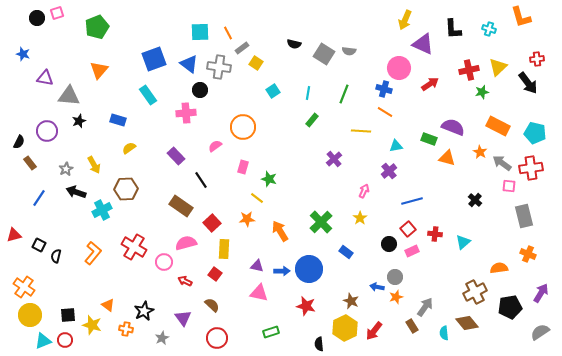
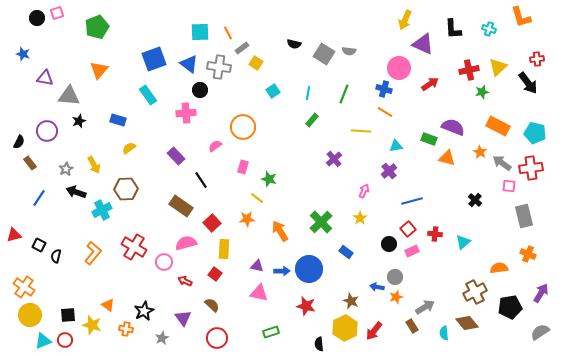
gray arrow at (425, 307): rotated 24 degrees clockwise
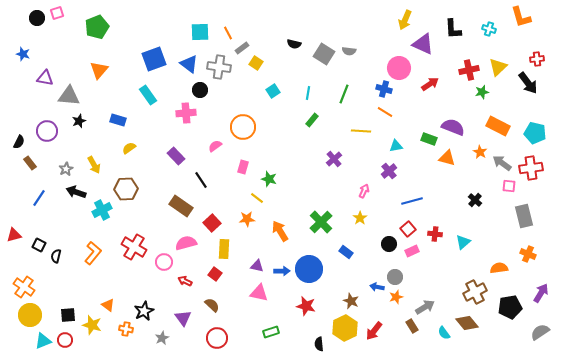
cyan semicircle at (444, 333): rotated 32 degrees counterclockwise
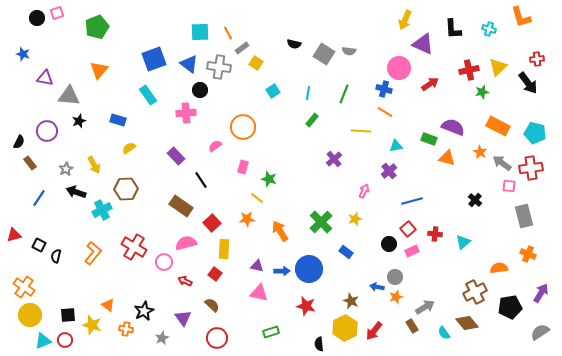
yellow star at (360, 218): moved 5 px left, 1 px down; rotated 16 degrees clockwise
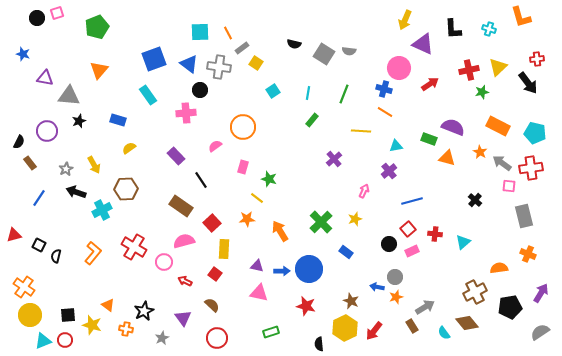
pink semicircle at (186, 243): moved 2 px left, 2 px up
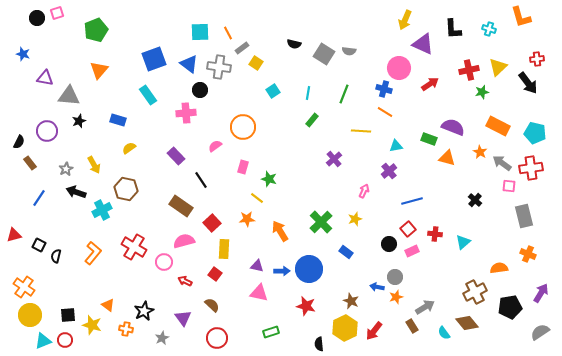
green pentagon at (97, 27): moved 1 px left, 3 px down
brown hexagon at (126, 189): rotated 15 degrees clockwise
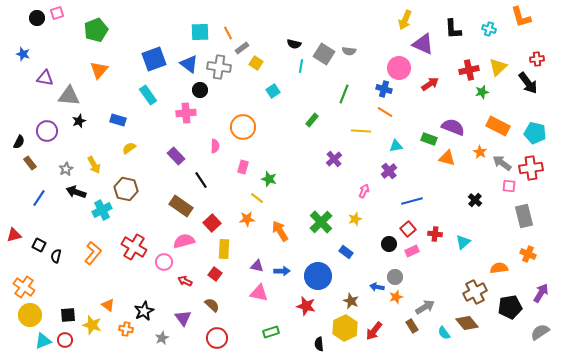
cyan line at (308, 93): moved 7 px left, 27 px up
pink semicircle at (215, 146): rotated 128 degrees clockwise
blue circle at (309, 269): moved 9 px right, 7 px down
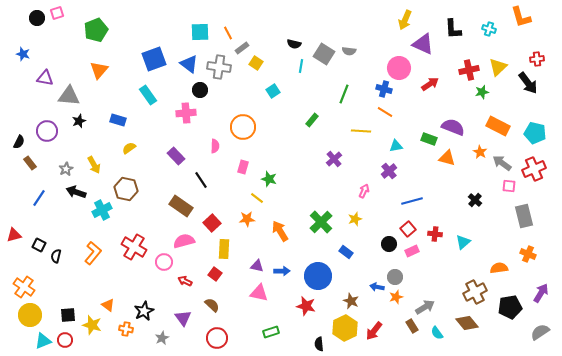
red cross at (531, 168): moved 3 px right, 1 px down; rotated 15 degrees counterclockwise
cyan semicircle at (444, 333): moved 7 px left
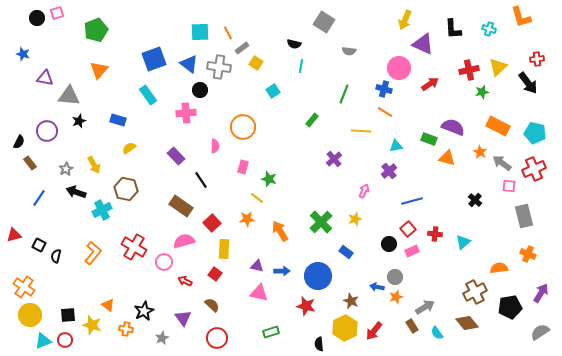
gray square at (324, 54): moved 32 px up
